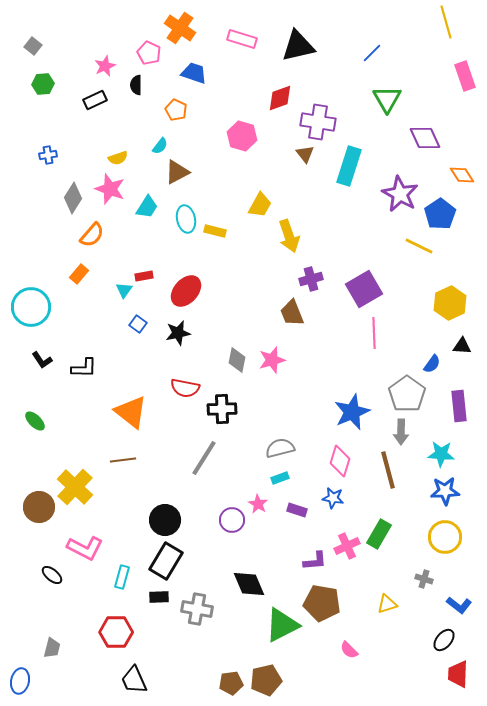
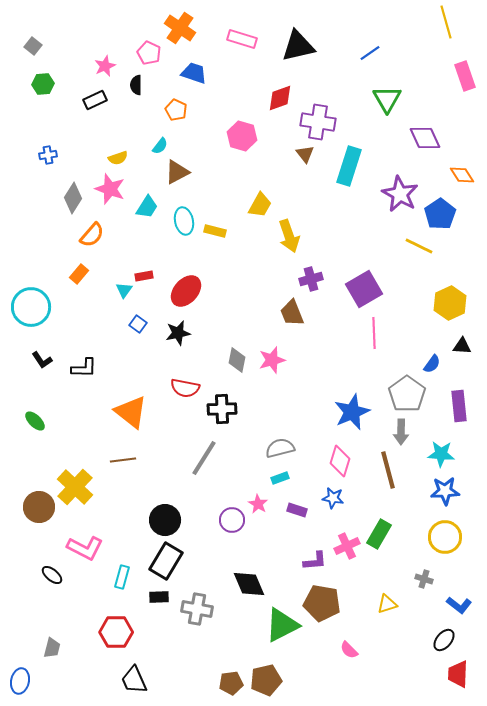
blue line at (372, 53): moved 2 px left; rotated 10 degrees clockwise
cyan ellipse at (186, 219): moved 2 px left, 2 px down
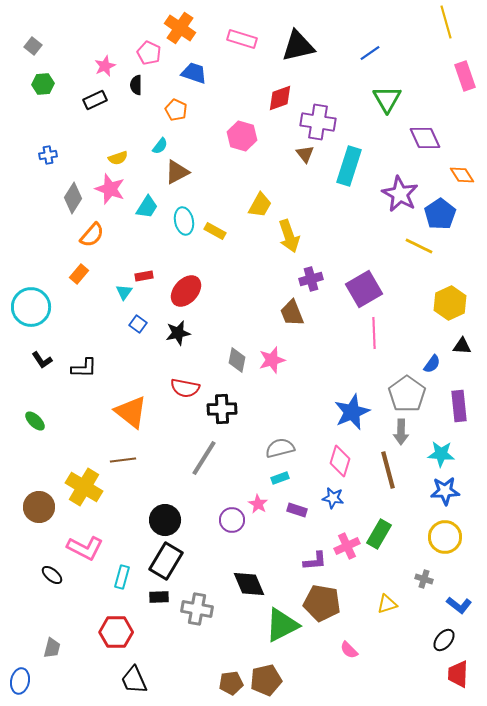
yellow rectangle at (215, 231): rotated 15 degrees clockwise
cyan triangle at (124, 290): moved 2 px down
yellow cross at (75, 487): moved 9 px right; rotated 12 degrees counterclockwise
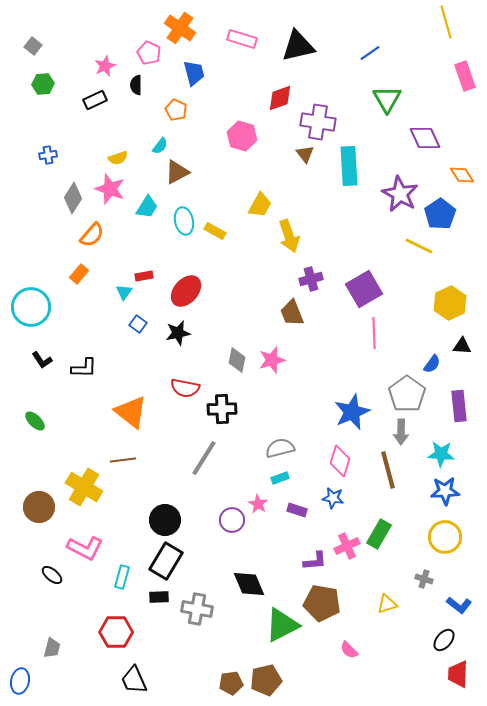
blue trapezoid at (194, 73): rotated 56 degrees clockwise
cyan rectangle at (349, 166): rotated 21 degrees counterclockwise
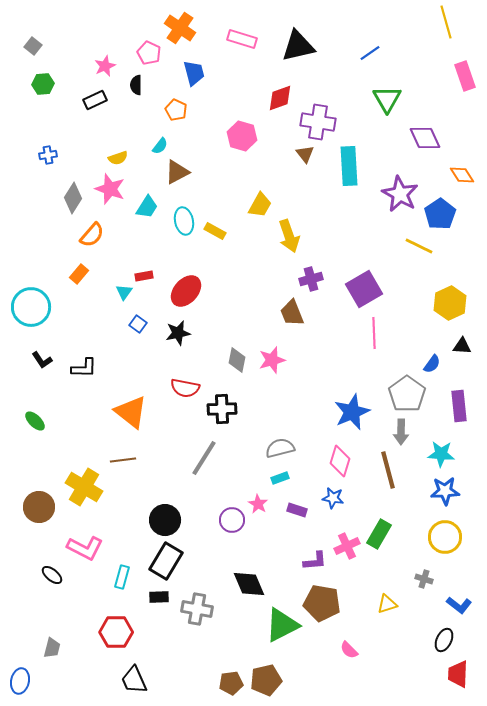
black ellipse at (444, 640): rotated 15 degrees counterclockwise
